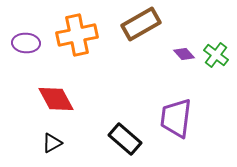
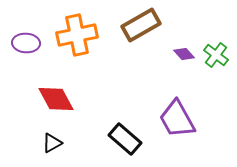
brown rectangle: moved 1 px down
purple trapezoid: moved 1 px right, 1 px down; rotated 36 degrees counterclockwise
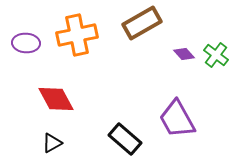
brown rectangle: moved 1 px right, 2 px up
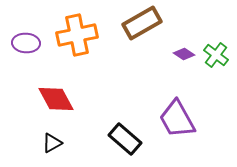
purple diamond: rotated 15 degrees counterclockwise
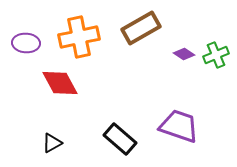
brown rectangle: moved 1 px left, 5 px down
orange cross: moved 2 px right, 2 px down
green cross: rotated 30 degrees clockwise
red diamond: moved 4 px right, 16 px up
purple trapezoid: moved 2 px right, 7 px down; rotated 138 degrees clockwise
black rectangle: moved 5 px left
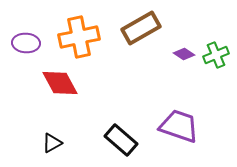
black rectangle: moved 1 px right, 1 px down
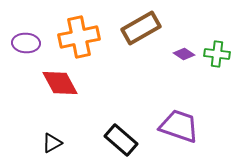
green cross: moved 1 px right, 1 px up; rotated 30 degrees clockwise
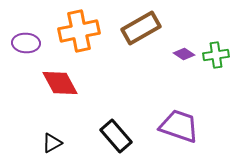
orange cross: moved 6 px up
green cross: moved 1 px left, 1 px down; rotated 15 degrees counterclockwise
black rectangle: moved 5 px left, 4 px up; rotated 8 degrees clockwise
